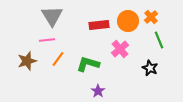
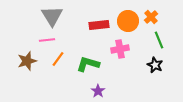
pink cross: rotated 30 degrees clockwise
black star: moved 5 px right, 3 px up
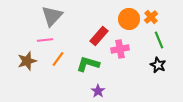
gray triangle: rotated 15 degrees clockwise
orange circle: moved 1 px right, 2 px up
red rectangle: moved 11 px down; rotated 42 degrees counterclockwise
pink line: moved 2 px left
black star: moved 3 px right
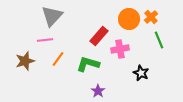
brown star: moved 2 px left
black star: moved 17 px left, 8 px down
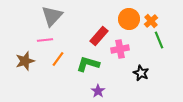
orange cross: moved 4 px down
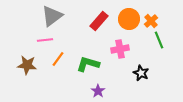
gray triangle: rotated 10 degrees clockwise
red rectangle: moved 15 px up
brown star: moved 2 px right, 4 px down; rotated 24 degrees clockwise
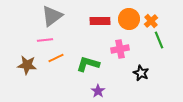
red rectangle: moved 1 px right; rotated 48 degrees clockwise
orange line: moved 2 px left, 1 px up; rotated 28 degrees clockwise
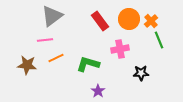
red rectangle: rotated 54 degrees clockwise
black star: rotated 28 degrees counterclockwise
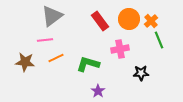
brown star: moved 2 px left, 3 px up
